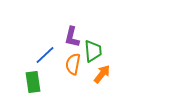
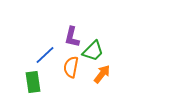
green trapezoid: rotated 50 degrees clockwise
orange semicircle: moved 2 px left, 3 px down
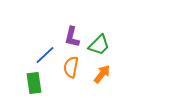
green trapezoid: moved 6 px right, 6 px up
green rectangle: moved 1 px right, 1 px down
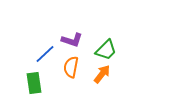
purple L-shape: moved 3 px down; rotated 85 degrees counterclockwise
green trapezoid: moved 7 px right, 5 px down
blue line: moved 1 px up
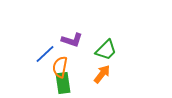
orange semicircle: moved 11 px left
green rectangle: moved 29 px right
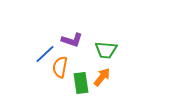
green trapezoid: rotated 50 degrees clockwise
orange arrow: moved 3 px down
green rectangle: moved 18 px right
